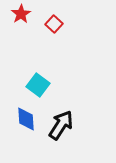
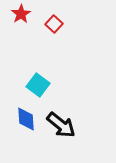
black arrow: rotated 96 degrees clockwise
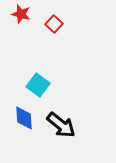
red star: rotated 24 degrees counterclockwise
blue diamond: moved 2 px left, 1 px up
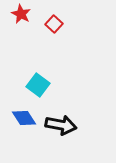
red star: rotated 12 degrees clockwise
blue diamond: rotated 30 degrees counterclockwise
black arrow: rotated 28 degrees counterclockwise
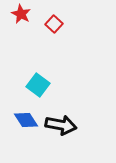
blue diamond: moved 2 px right, 2 px down
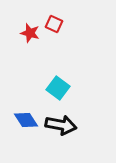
red star: moved 9 px right, 19 px down; rotated 12 degrees counterclockwise
red square: rotated 18 degrees counterclockwise
cyan square: moved 20 px right, 3 px down
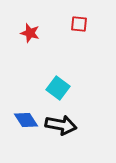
red square: moved 25 px right; rotated 18 degrees counterclockwise
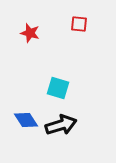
cyan square: rotated 20 degrees counterclockwise
black arrow: rotated 28 degrees counterclockwise
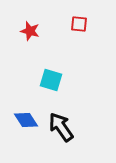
red star: moved 2 px up
cyan square: moved 7 px left, 8 px up
black arrow: moved 2 px down; rotated 108 degrees counterclockwise
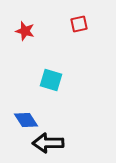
red square: rotated 18 degrees counterclockwise
red star: moved 5 px left
black arrow: moved 13 px left, 16 px down; rotated 56 degrees counterclockwise
